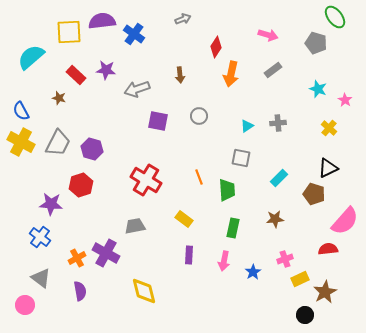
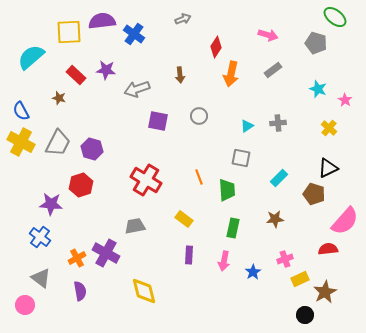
green ellipse at (335, 17): rotated 15 degrees counterclockwise
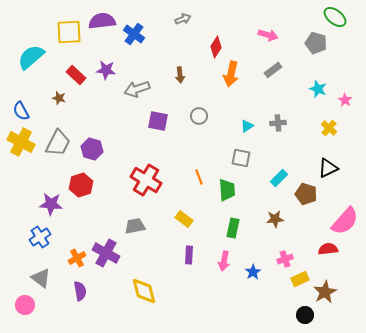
brown pentagon at (314, 194): moved 8 px left
blue cross at (40, 237): rotated 20 degrees clockwise
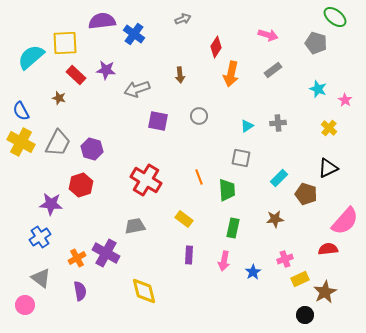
yellow square at (69, 32): moved 4 px left, 11 px down
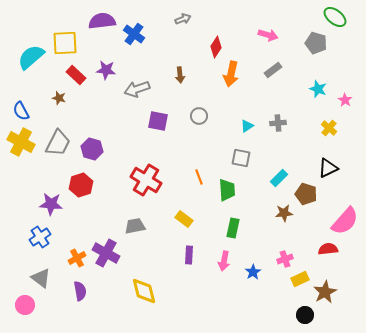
brown star at (275, 219): moved 9 px right, 6 px up
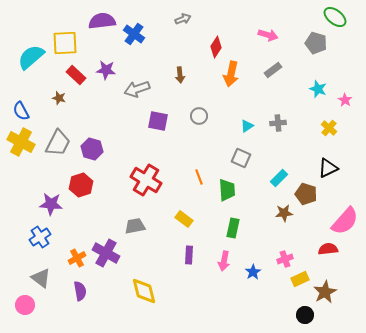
gray square at (241, 158): rotated 12 degrees clockwise
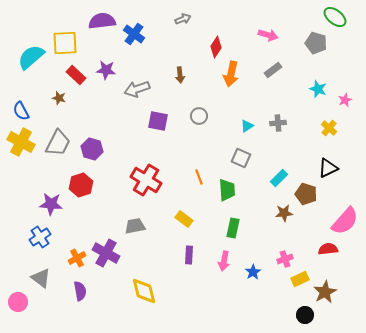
pink star at (345, 100): rotated 16 degrees clockwise
pink circle at (25, 305): moved 7 px left, 3 px up
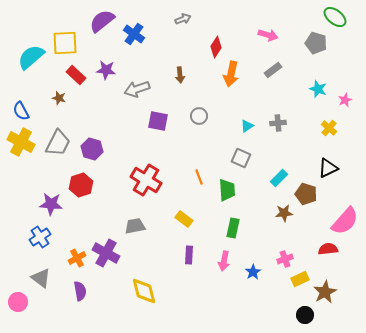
purple semicircle at (102, 21): rotated 32 degrees counterclockwise
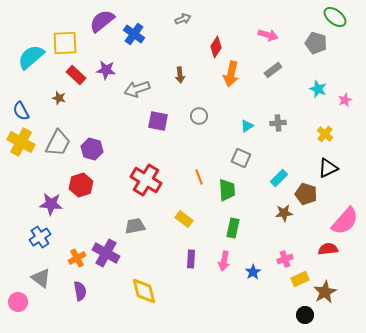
yellow cross at (329, 128): moved 4 px left, 6 px down
purple rectangle at (189, 255): moved 2 px right, 4 px down
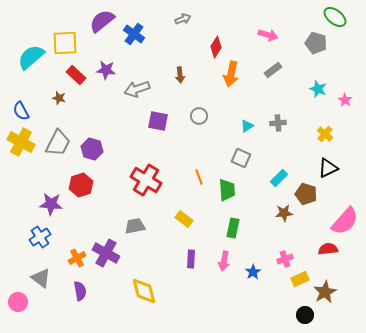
pink star at (345, 100): rotated 16 degrees counterclockwise
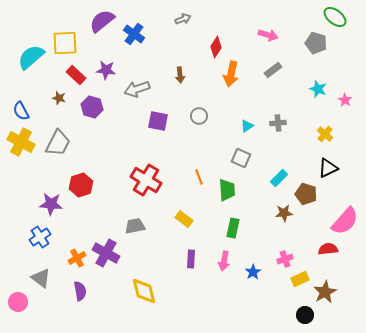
purple hexagon at (92, 149): moved 42 px up
